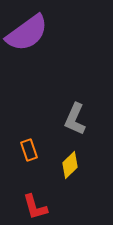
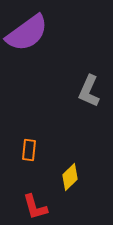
gray L-shape: moved 14 px right, 28 px up
orange rectangle: rotated 25 degrees clockwise
yellow diamond: moved 12 px down
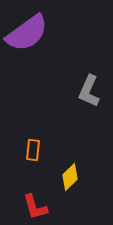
orange rectangle: moved 4 px right
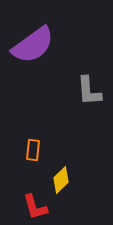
purple semicircle: moved 6 px right, 12 px down
gray L-shape: rotated 28 degrees counterclockwise
yellow diamond: moved 9 px left, 3 px down
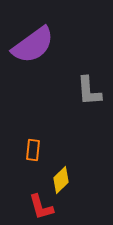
red L-shape: moved 6 px right
